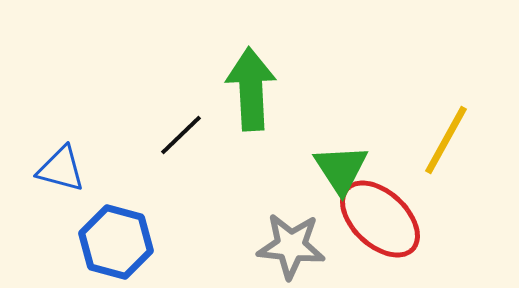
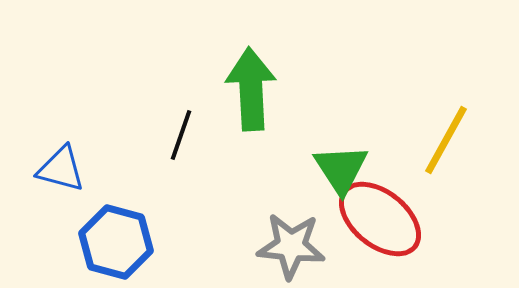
black line: rotated 27 degrees counterclockwise
red ellipse: rotated 4 degrees counterclockwise
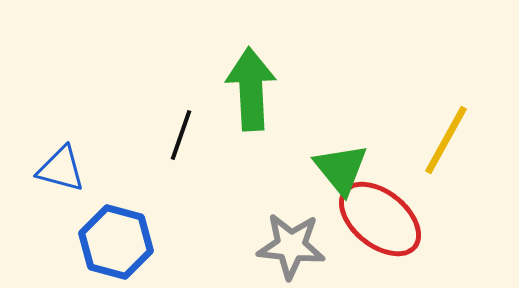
green triangle: rotated 6 degrees counterclockwise
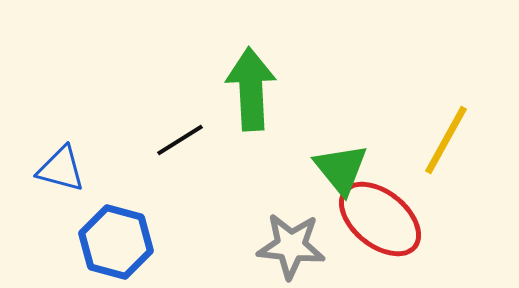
black line: moved 1 px left, 5 px down; rotated 39 degrees clockwise
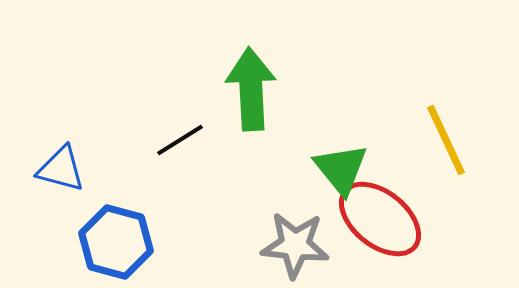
yellow line: rotated 54 degrees counterclockwise
gray star: moved 4 px right, 1 px up
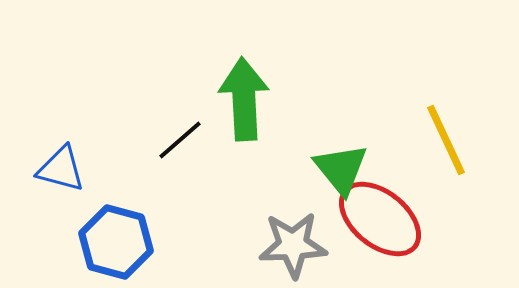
green arrow: moved 7 px left, 10 px down
black line: rotated 9 degrees counterclockwise
gray star: moved 2 px left; rotated 8 degrees counterclockwise
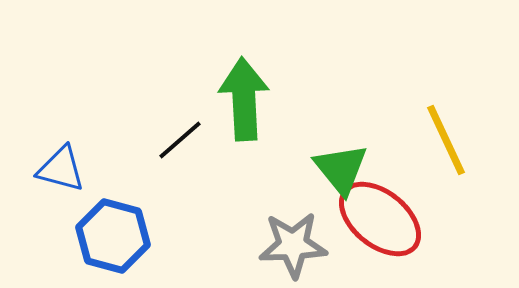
blue hexagon: moved 3 px left, 6 px up
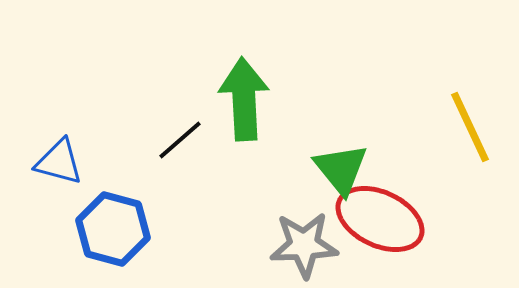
yellow line: moved 24 px right, 13 px up
blue triangle: moved 2 px left, 7 px up
red ellipse: rotated 14 degrees counterclockwise
blue hexagon: moved 7 px up
gray star: moved 11 px right
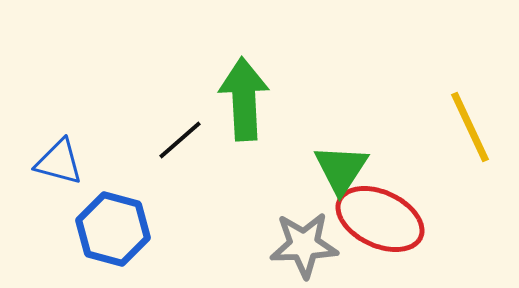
green triangle: rotated 12 degrees clockwise
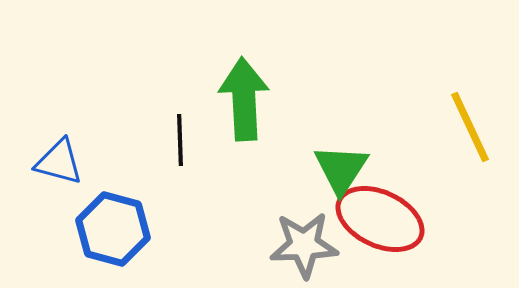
black line: rotated 51 degrees counterclockwise
